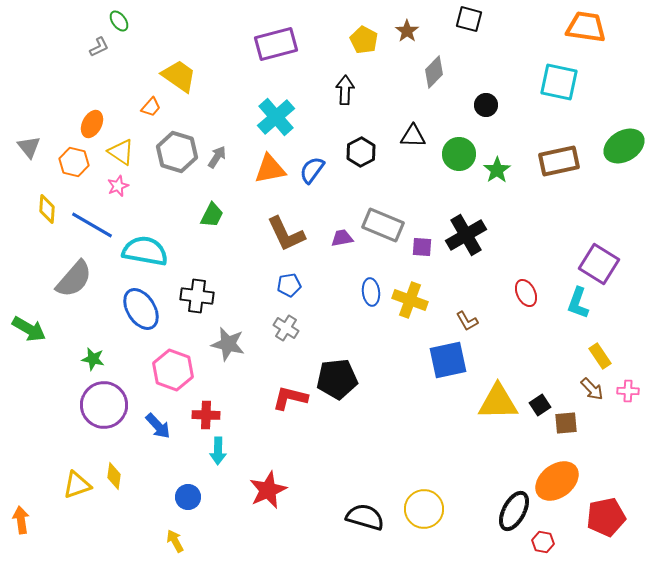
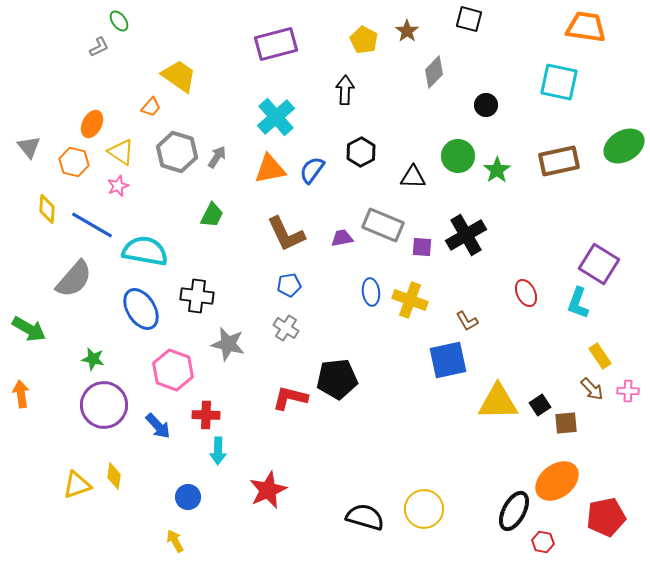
black triangle at (413, 136): moved 41 px down
green circle at (459, 154): moved 1 px left, 2 px down
orange arrow at (21, 520): moved 126 px up
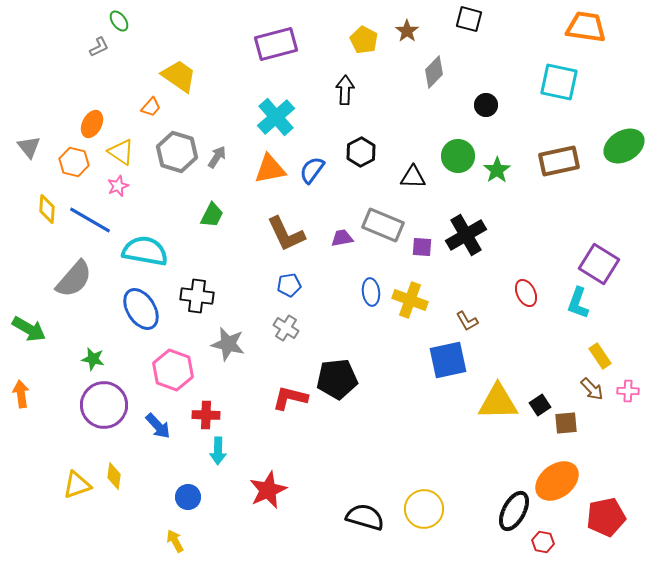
blue line at (92, 225): moved 2 px left, 5 px up
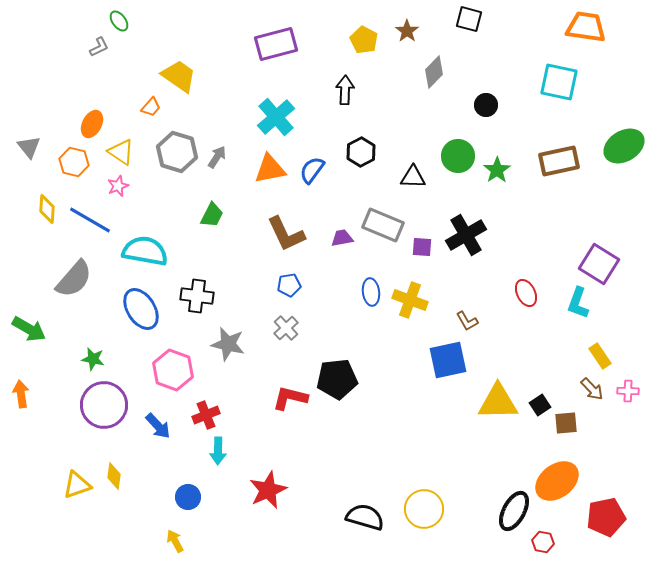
gray cross at (286, 328): rotated 15 degrees clockwise
red cross at (206, 415): rotated 24 degrees counterclockwise
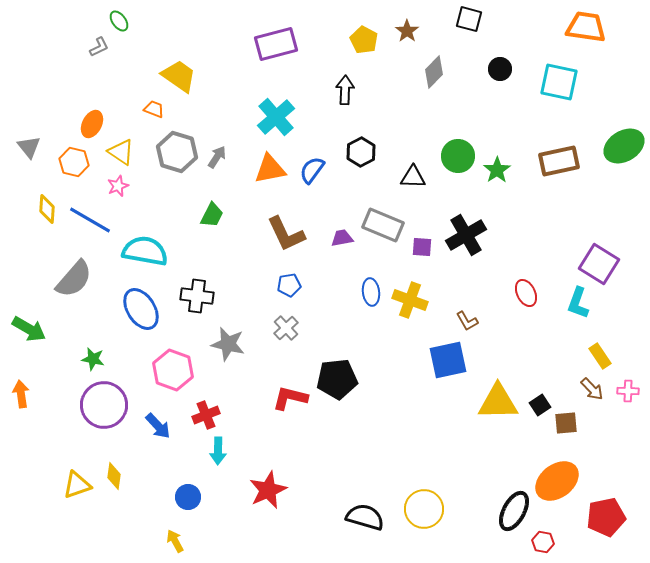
black circle at (486, 105): moved 14 px right, 36 px up
orange trapezoid at (151, 107): moved 3 px right, 2 px down; rotated 110 degrees counterclockwise
